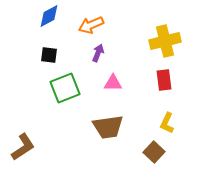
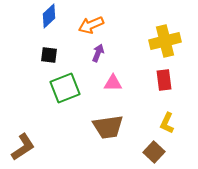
blue diamond: rotated 15 degrees counterclockwise
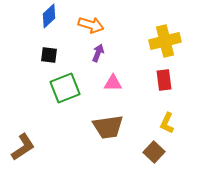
orange arrow: rotated 140 degrees counterclockwise
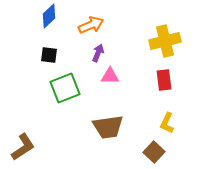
orange arrow: rotated 40 degrees counterclockwise
pink triangle: moved 3 px left, 7 px up
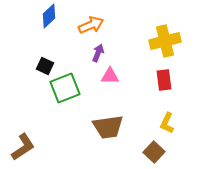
black square: moved 4 px left, 11 px down; rotated 18 degrees clockwise
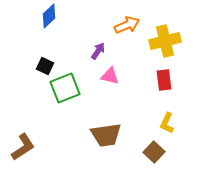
orange arrow: moved 36 px right
purple arrow: moved 2 px up; rotated 12 degrees clockwise
pink triangle: rotated 12 degrees clockwise
brown trapezoid: moved 2 px left, 8 px down
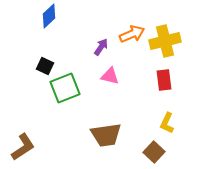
orange arrow: moved 5 px right, 9 px down
purple arrow: moved 3 px right, 4 px up
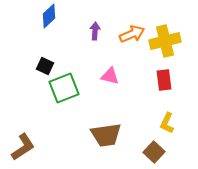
purple arrow: moved 6 px left, 16 px up; rotated 30 degrees counterclockwise
green square: moved 1 px left
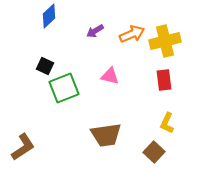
purple arrow: rotated 126 degrees counterclockwise
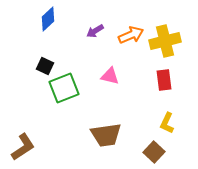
blue diamond: moved 1 px left, 3 px down
orange arrow: moved 1 px left, 1 px down
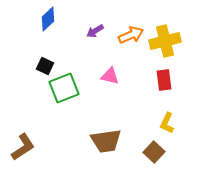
brown trapezoid: moved 6 px down
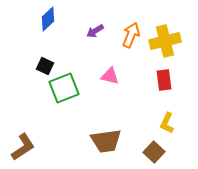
orange arrow: rotated 45 degrees counterclockwise
